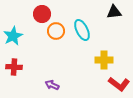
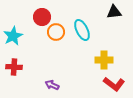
red circle: moved 3 px down
orange circle: moved 1 px down
red L-shape: moved 5 px left
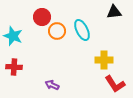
orange circle: moved 1 px right, 1 px up
cyan star: rotated 24 degrees counterclockwise
red L-shape: moved 1 px right; rotated 20 degrees clockwise
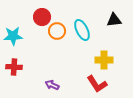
black triangle: moved 8 px down
cyan star: rotated 24 degrees counterclockwise
red L-shape: moved 18 px left
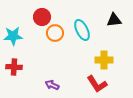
orange circle: moved 2 px left, 2 px down
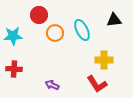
red circle: moved 3 px left, 2 px up
red cross: moved 2 px down
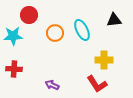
red circle: moved 10 px left
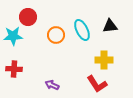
red circle: moved 1 px left, 2 px down
black triangle: moved 4 px left, 6 px down
orange circle: moved 1 px right, 2 px down
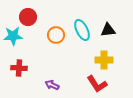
black triangle: moved 2 px left, 4 px down
red cross: moved 5 px right, 1 px up
